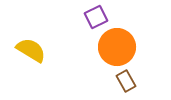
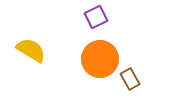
orange circle: moved 17 px left, 12 px down
brown rectangle: moved 4 px right, 2 px up
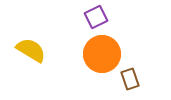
orange circle: moved 2 px right, 5 px up
brown rectangle: rotated 10 degrees clockwise
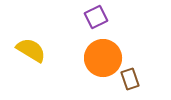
orange circle: moved 1 px right, 4 px down
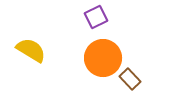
brown rectangle: rotated 25 degrees counterclockwise
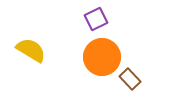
purple square: moved 2 px down
orange circle: moved 1 px left, 1 px up
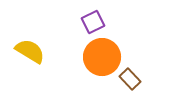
purple square: moved 3 px left, 3 px down
yellow semicircle: moved 1 px left, 1 px down
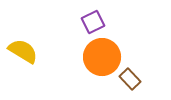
yellow semicircle: moved 7 px left
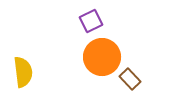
purple square: moved 2 px left, 1 px up
yellow semicircle: moved 21 px down; rotated 52 degrees clockwise
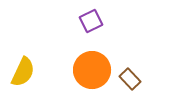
orange circle: moved 10 px left, 13 px down
yellow semicircle: rotated 32 degrees clockwise
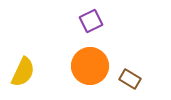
orange circle: moved 2 px left, 4 px up
brown rectangle: rotated 15 degrees counterclockwise
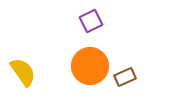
yellow semicircle: rotated 60 degrees counterclockwise
brown rectangle: moved 5 px left, 2 px up; rotated 55 degrees counterclockwise
